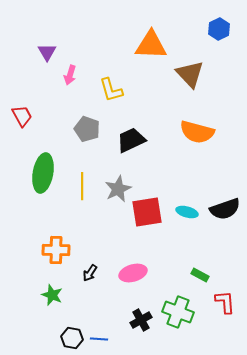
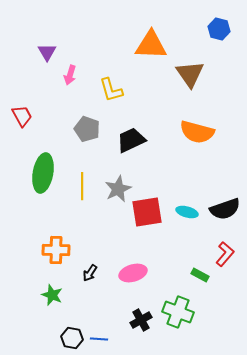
blue hexagon: rotated 20 degrees counterclockwise
brown triangle: rotated 8 degrees clockwise
red L-shape: moved 48 px up; rotated 45 degrees clockwise
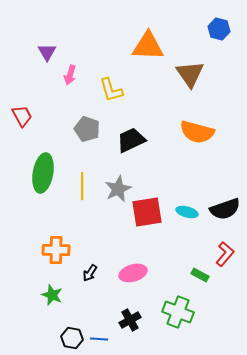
orange triangle: moved 3 px left, 1 px down
black cross: moved 11 px left
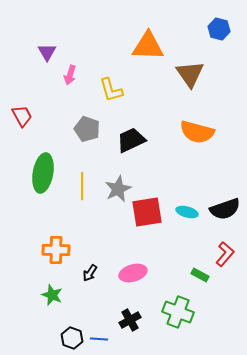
black hexagon: rotated 10 degrees clockwise
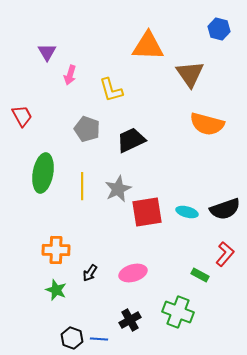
orange semicircle: moved 10 px right, 8 px up
green star: moved 4 px right, 5 px up
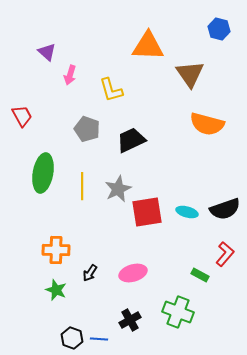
purple triangle: rotated 18 degrees counterclockwise
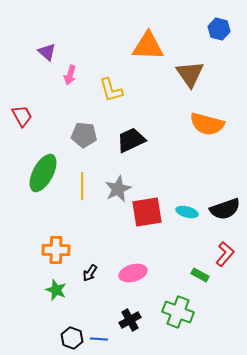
gray pentagon: moved 3 px left, 6 px down; rotated 15 degrees counterclockwise
green ellipse: rotated 18 degrees clockwise
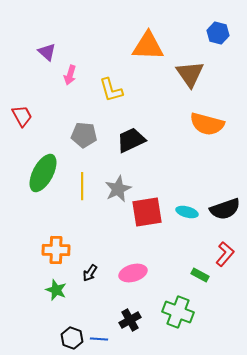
blue hexagon: moved 1 px left, 4 px down
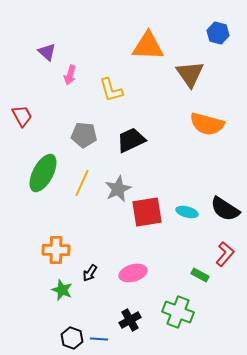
yellow line: moved 3 px up; rotated 24 degrees clockwise
black semicircle: rotated 52 degrees clockwise
green star: moved 6 px right
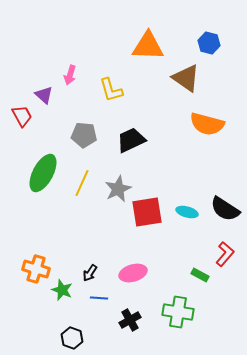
blue hexagon: moved 9 px left, 10 px down
purple triangle: moved 3 px left, 43 px down
brown triangle: moved 4 px left, 4 px down; rotated 20 degrees counterclockwise
orange cross: moved 20 px left, 19 px down; rotated 16 degrees clockwise
green cross: rotated 12 degrees counterclockwise
blue line: moved 41 px up
